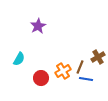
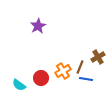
cyan semicircle: moved 26 px down; rotated 96 degrees clockwise
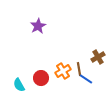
brown line: moved 1 px left, 2 px down; rotated 32 degrees counterclockwise
blue line: rotated 24 degrees clockwise
cyan semicircle: rotated 24 degrees clockwise
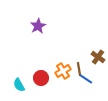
brown cross: rotated 24 degrees counterclockwise
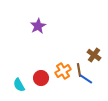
brown cross: moved 4 px left, 2 px up
brown line: moved 1 px down
